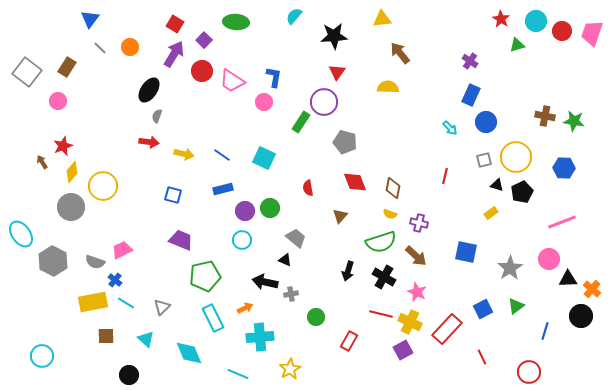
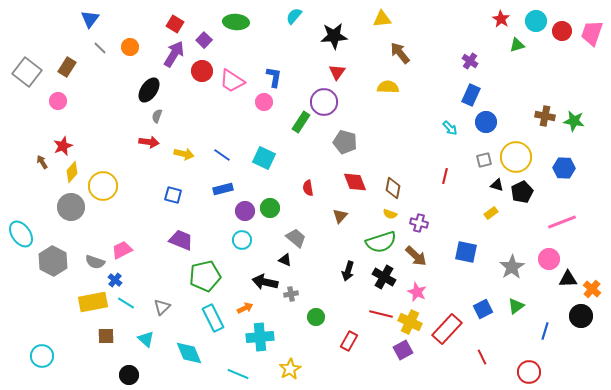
gray star at (510, 268): moved 2 px right, 1 px up
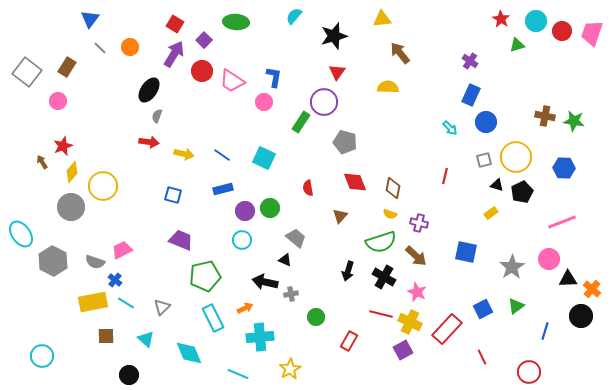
black star at (334, 36): rotated 12 degrees counterclockwise
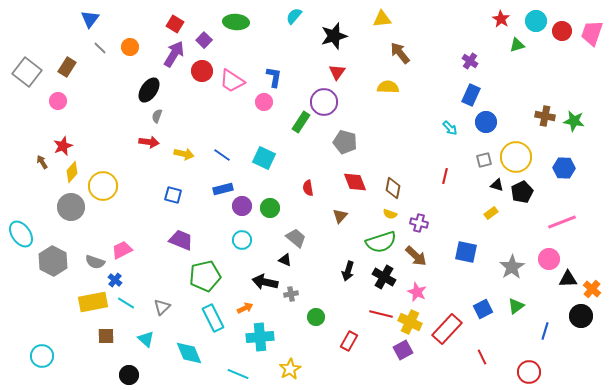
purple circle at (245, 211): moved 3 px left, 5 px up
